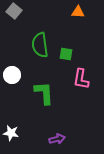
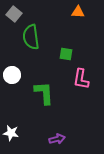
gray square: moved 3 px down
green semicircle: moved 9 px left, 8 px up
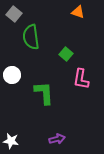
orange triangle: rotated 16 degrees clockwise
green square: rotated 32 degrees clockwise
white star: moved 8 px down
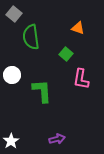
orange triangle: moved 16 px down
green L-shape: moved 2 px left, 2 px up
white star: rotated 28 degrees clockwise
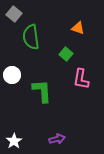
white star: moved 3 px right
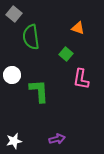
green L-shape: moved 3 px left
white star: rotated 21 degrees clockwise
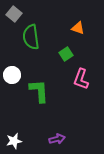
green square: rotated 16 degrees clockwise
pink L-shape: rotated 10 degrees clockwise
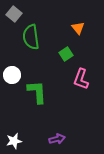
orange triangle: rotated 32 degrees clockwise
green L-shape: moved 2 px left, 1 px down
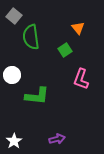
gray square: moved 2 px down
green square: moved 1 px left, 4 px up
green L-shape: moved 4 px down; rotated 100 degrees clockwise
white star: rotated 21 degrees counterclockwise
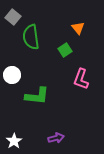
gray square: moved 1 px left, 1 px down
purple arrow: moved 1 px left, 1 px up
